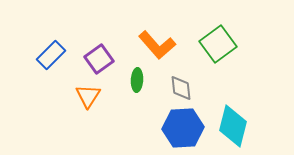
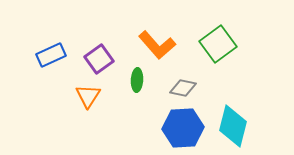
blue rectangle: rotated 20 degrees clockwise
gray diamond: moved 2 px right; rotated 72 degrees counterclockwise
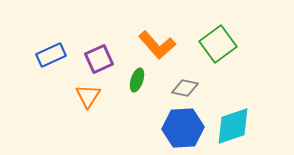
purple square: rotated 12 degrees clockwise
green ellipse: rotated 15 degrees clockwise
gray diamond: moved 2 px right
cyan diamond: rotated 57 degrees clockwise
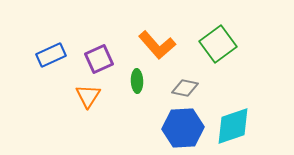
green ellipse: moved 1 px down; rotated 20 degrees counterclockwise
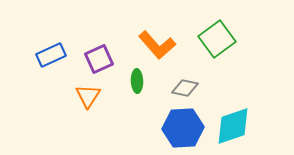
green square: moved 1 px left, 5 px up
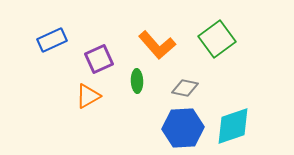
blue rectangle: moved 1 px right, 15 px up
orange triangle: rotated 28 degrees clockwise
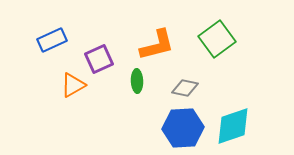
orange L-shape: rotated 63 degrees counterclockwise
orange triangle: moved 15 px left, 11 px up
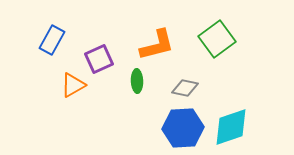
blue rectangle: rotated 36 degrees counterclockwise
cyan diamond: moved 2 px left, 1 px down
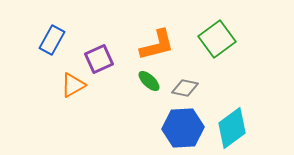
green ellipse: moved 12 px right; rotated 45 degrees counterclockwise
cyan diamond: moved 1 px right, 1 px down; rotated 18 degrees counterclockwise
